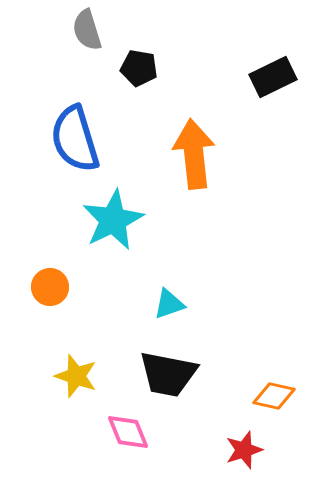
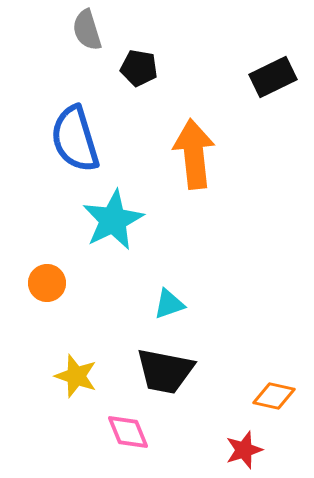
orange circle: moved 3 px left, 4 px up
black trapezoid: moved 3 px left, 3 px up
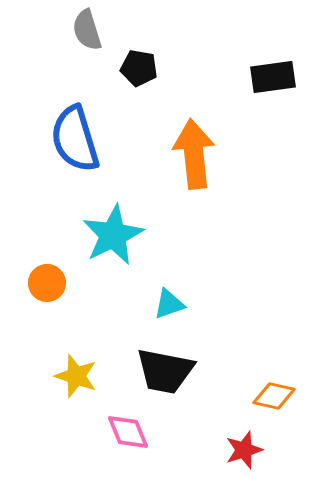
black rectangle: rotated 18 degrees clockwise
cyan star: moved 15 px down
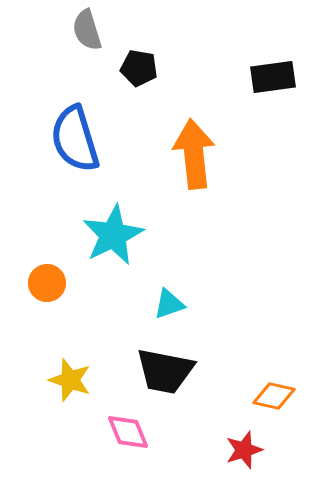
yellow star: moved 6 px left, 4 px down
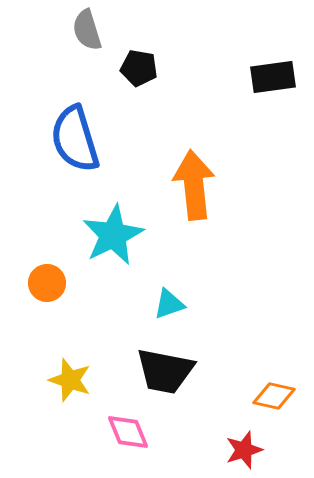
orange arrow: moved 31 px down
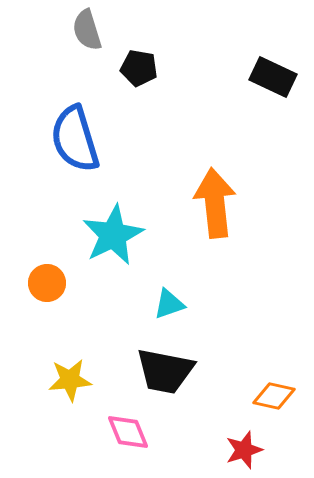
black rectangle: rotated 33 degrees clockwise
orange arrow: moved 21 px right, 18 px down
yellow star: rotated 24 degrees counterclockwise
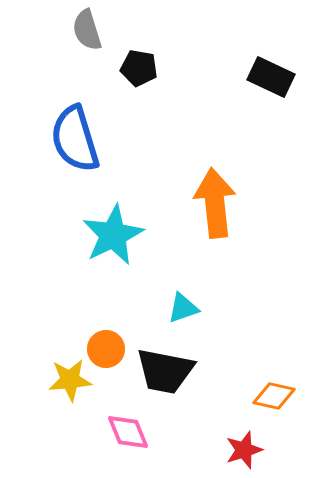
black rectangle: moved 2 px left
orange circle: moved 59 px right, 66 px down
cyan triangle: moved 14 px right, 4 px down
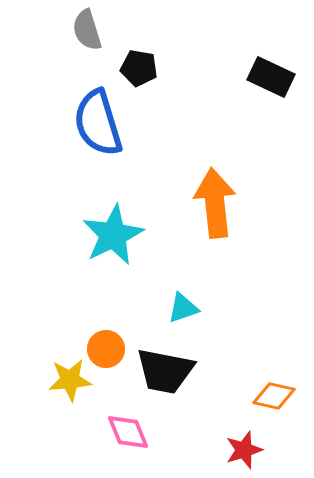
blue semicircle: moved 23 px right, 16 px up
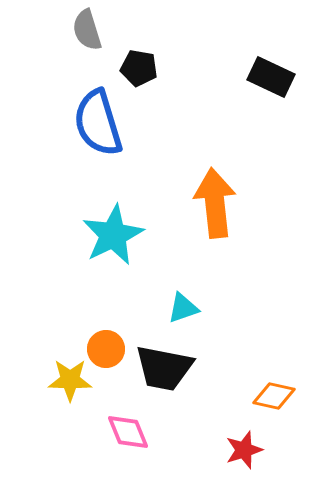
black trapezoid: moved 1 px left, 3 px up
yellow star: rotated 6 degrees clockwise
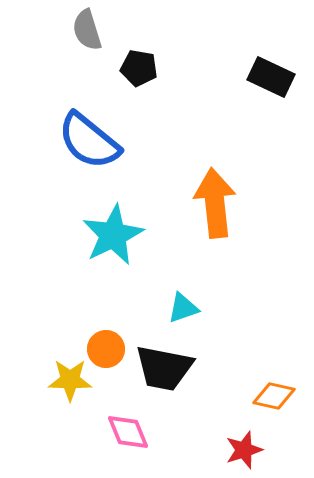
blue semicircle: moved 9 px left, 18 px down; rotated 34 degrees counterclockwise
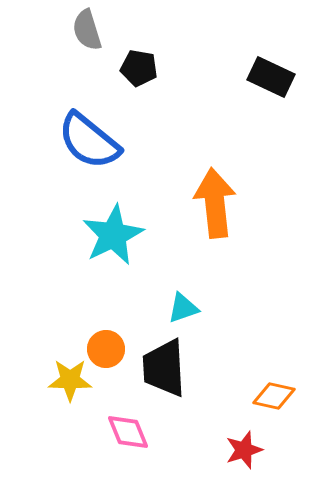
black trapezoid: rotated 76 degrees clockwise
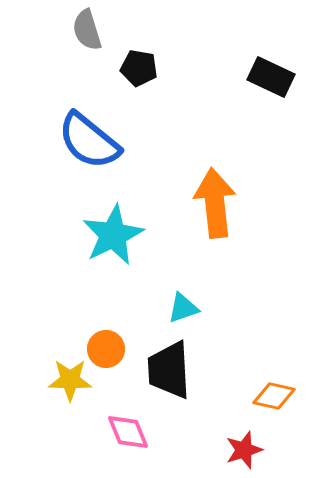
black trapezoid: moved 5 px right, 2 px down
